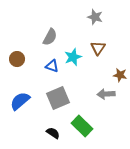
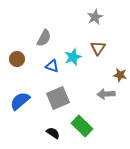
gray star: rotated 28 degrees clockwise
gray semicircle: moved 6 px left, 1 px down
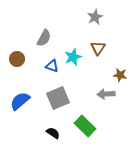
green rectangle: moved 3 px right
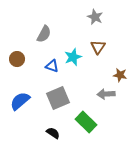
gray star: rotated 21 degrees counterclockwise
gray semicircle: moved 4 px up
brown triangle: moved 1 px up
green rectangle: moved 1 px right, 4 px up
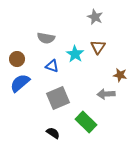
gray semicircle: moved 2 px right, 4 px down; rotated 72 degrees clockwise
cyan star: moved 2 px right, 3 px up; rotated 18 degrees counterclockwise
blue semicircle: moved 18 px up
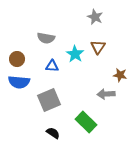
blue triangle: rotated 16 degrees counterclockwise
blue semicircle: moved 1 px left, 1 px up; rotated 135 degrees counterclockwise
gray square: moved 9 px left, 2 px down
